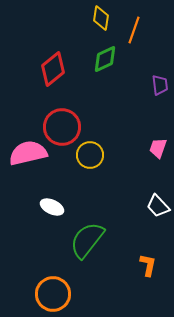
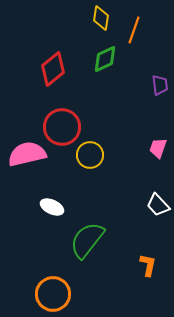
pink semicircle: moved 1 px left, 1 px down
white trapezoid: moved 1 px up
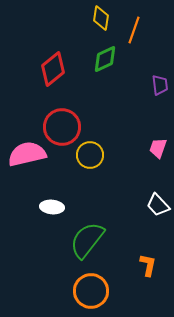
white ellipse: rotated 20 degrees counterclockwise
orange circle: moved 38 px right, 3 px up
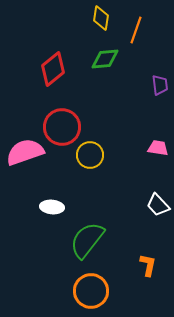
orange line: moved 2 px right
green diamond: rotated 20 degrees clockwise
pink trapezoid: rotated 80 degrees clockwise
pink semicircle: moved 2 px left, 2 px up; rotated 6 degrees counterclockwise
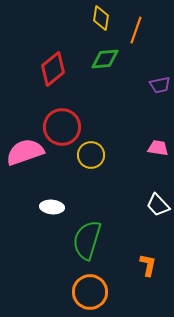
purple trapezoid: rotated 85 degrees clockwise
yellow circle: moved 1 px right
green semicircle: rotated 21 degrees counterclockwise
orange circle: moved 1 px left, 1 px down
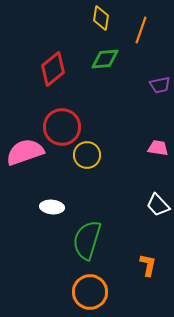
orange line: moved 5 px right
yellow circle: moved 4 px left
